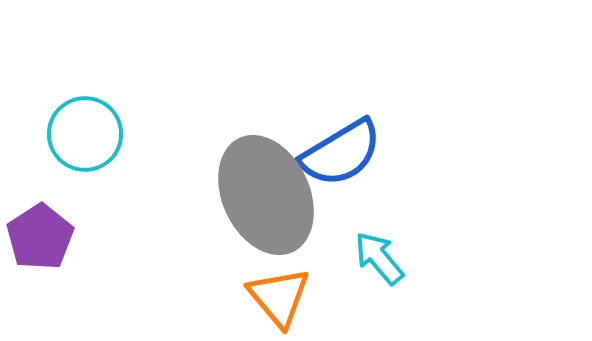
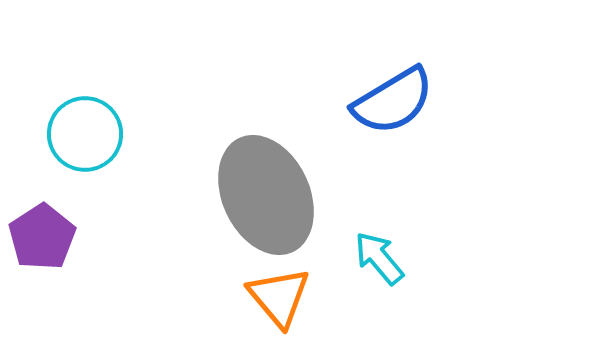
blue semicircle: moved 52 px right, 52 px up
purple pentagon: moved 2 px right
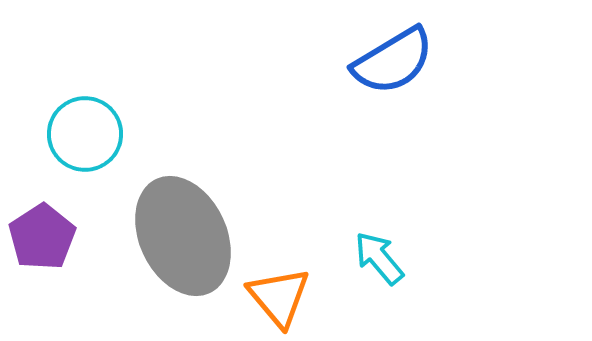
blue semicircle: moved 40 px up
gray ellipse: moved 83 px left, 41 px down
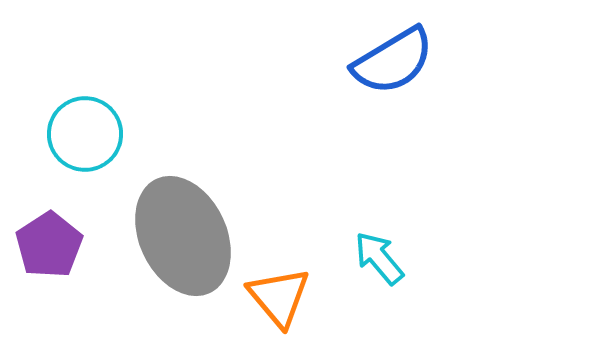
purple pentagon: moved 7 px right, 8 px down
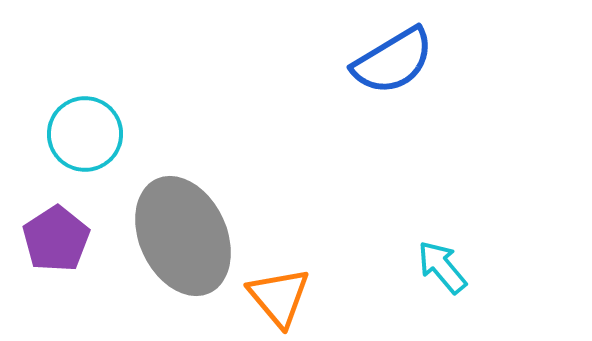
purple pentagon: moved 7 px right, 6 px up
cyan arrow: moved 63 px right, 9 px down
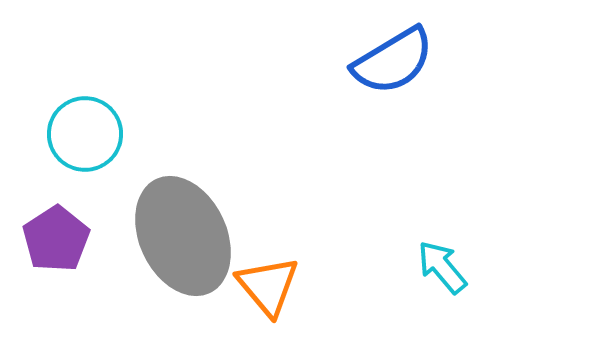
orange triangle: moved 11 px left, 11 px up
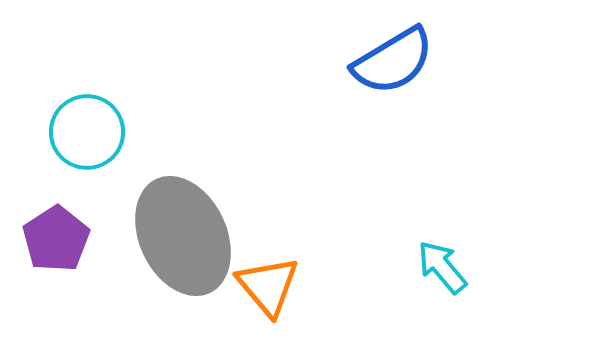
cyan circle: moved 2 px right, 2 px up
